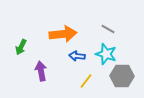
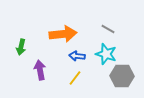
green arrow: rotated 14 degrees counterclockwise
purple arrow: moved 1 px left, 1 px up
yellow line: moved 11 px left, 3 px up
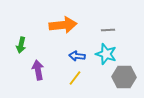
gray line: moved 1 px down; rotated 32 degrees counterclockwise
orange arrow: moved 9 px up
green arrow: moved 2 px up
purple arrow: moved 2 px left
gray hexagon: moved 2 px right, 1 px down
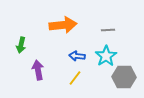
cyan star: moved 2 px down; rotated 20 degrees clockwise
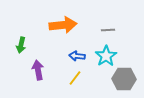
gray hexagon: moved 2 px down
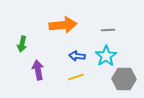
green arrow: moved 1 px right, 1 px up
yellow line: moved 1 px right, 1 px up; rotated 35 degrees clockwise
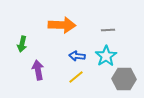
orange arrow: moved 1 px left; rotated 8 degrees clockwise
yellow line: rotated 21 degrees counterclockwise
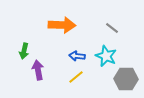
gray line: moved 4 px right, 2 px up; rotated 40 degrees clockwise
green arrow: moved 2 px right, 7 px down
cyan star: rotated 15 degrees counterclockwise
gray hexagon: moved 2 px right
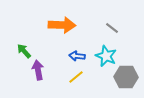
green arrow: rotated 126 degrees clockwise
gray hexagon: moved 2 px up
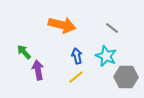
orange arrow: rotated 12 degrees clockwise
green arrow: moved 1 px down
blue arrow: rotated 70 degrees clockwise
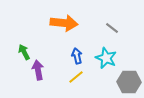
orange arrow: moved 2 px right, 2 px up; rotated 8 degrees counterclockwise
green arrow: rotated 14 degrees clockwise
cyan star: moved 2 px down
gray hexagon: moved 3 px right, 5 px down
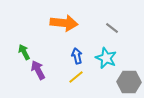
purple arrow: rotated 18 degrees counterclockwise
